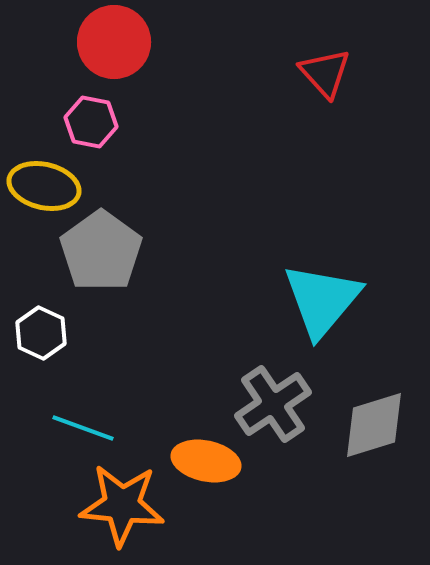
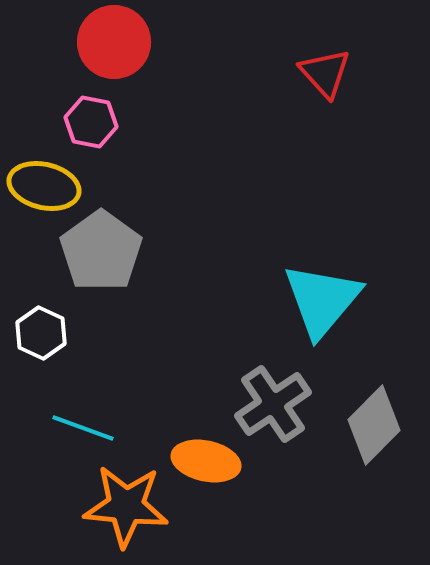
gray diamond: rotated 28 degrees counterclockwise
orange star: moved 4 px right, 1 px down
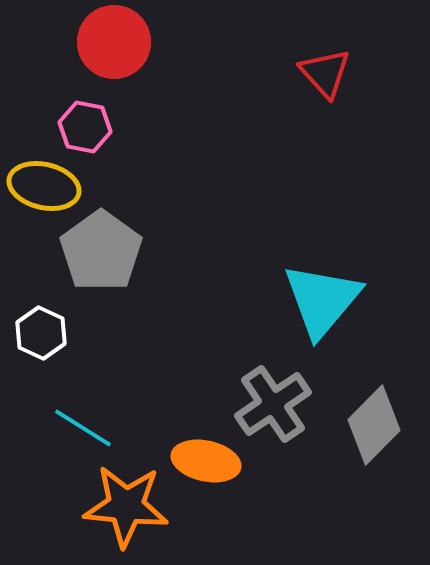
pink hexagon: moved 6 px left, 5 px down
cyan line: rotated 12 degrees clockwise
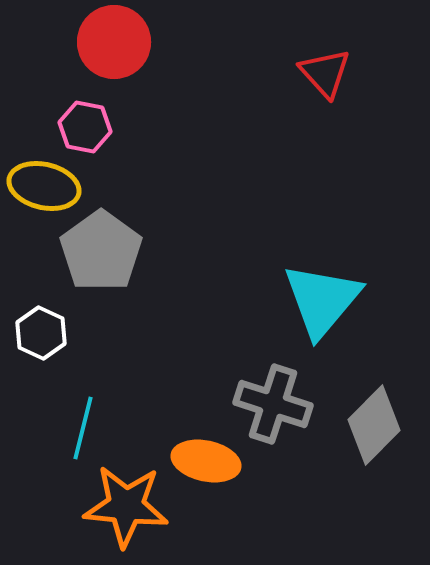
gray cross: rotated 38 degrees counterclockwise
cyan line: rotated 72 degrees clockwise
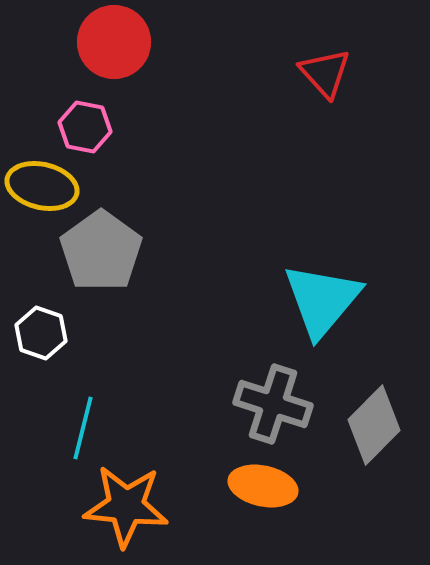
yellow ellipse: moved 2 px left
white hexagon: rotated 6 degrees counterclockwise
orange ellipse: moved 57 px right, 25 px down
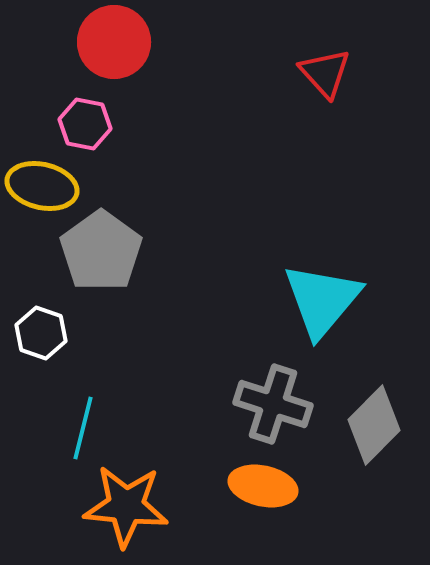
pink hexagon: moved 3 px up
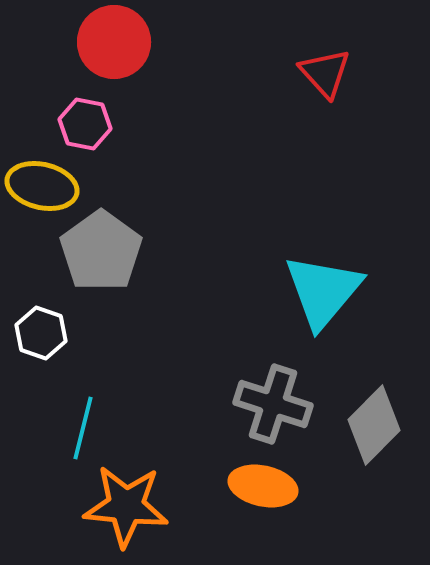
cyan triangle: moved 1 px right, 9 px up
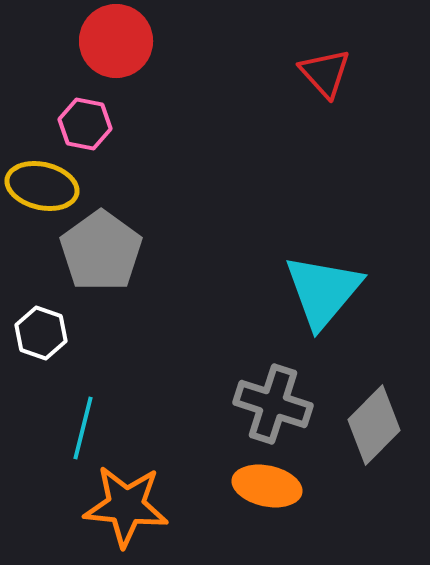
red circle: moved 2 px right, 1 px up
orange ellipse: moved 4 px right
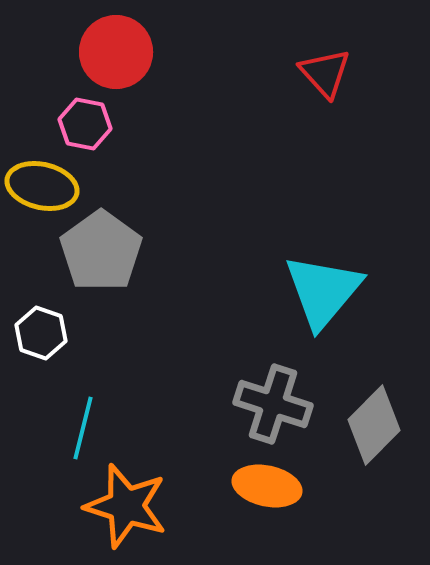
red circle: moved 11 px down
orange star: rotated 12 degrees clockwise
